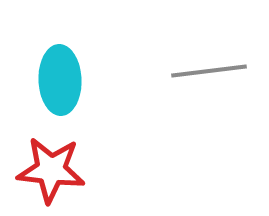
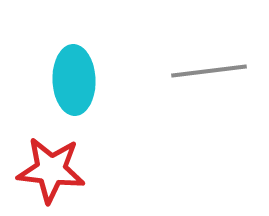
cyan ellipse: moved 14 px right
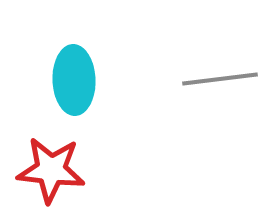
gray line: moved 11 px right, 8 px down
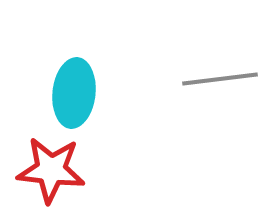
cyan ellipse: moved 13 px down; rotated 8 degrees clockwise
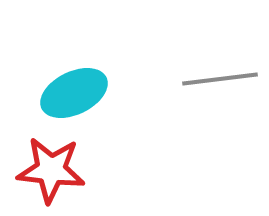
cyan ellipse: rotated 58 degrees clockwise
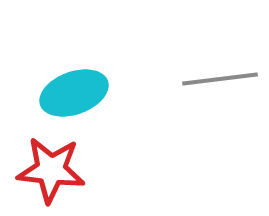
cyan ellipse: rotated 6 degrees clockwise
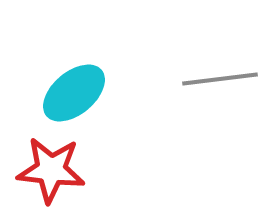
cyan ellipse: rotated 20 degrees counterclockwise
